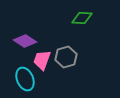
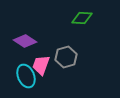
pink trapezoid: moved 1 px left, 5 px down
cyan ellipse: moved 1 px right, 3 px up
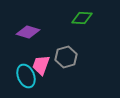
purple diamond: moved 3 px right, 9 px up; rotated 15 degrees counterclockwise
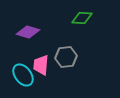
gray hexagon: rotated 10 degrees clockwise
pink trapezoid: rotated 15 degrees counterclockwise
cyan ellipse: moved 3 px left, 1 px up; rotated 15 degrees counterclockwise
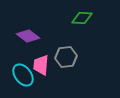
purple diamond: moved 4 px down; rotated 20 degrees clockwise
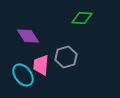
purple diamond: rotated 20 degrees clockwise
gray hexagon: rotated 10 degrees counterclockwise
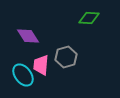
green diamond: moved 7 px right
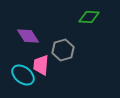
green diamond: moved 1 px up
gray hexagon: moved 3 px left, 7 px up
cyan ellipse: rotated 15 degrees counterclockwise
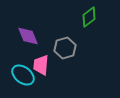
green diamond: rotated 40 degrees counterclockwise
purple diamond: rotated 10 degrees clockwise
gray hexagon: moved 2 px right, 2 px up
